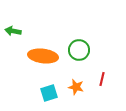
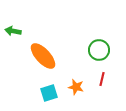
green circle: moved 20 px right
orange ellipse: rotated 40 degrees clockwise
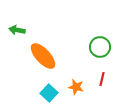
green arrow: moved 4 px right, 1 px up
green circle: moved 1 px right, 3 px up
cyan square: rotated 30 degrees counterclockwise
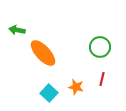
orange ellipse: moved 3 px up
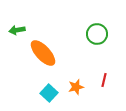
green arrow: rotated 21 degrees counterclockwise
green circle: moved 3 px left, 13 px up
red line: moved 2 px right, 1 px down
orange star: rotated 28 degrees counterclockwise
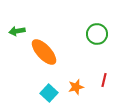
green arrow: moved 1 px down
orange ellipse: moved 1 px right, 1 px up
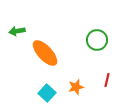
green circle: moved 6 px down
orange ellipse: moved 1 px right, 1 px down
red line: moved 3 px right
cyan square: moved 2 px left
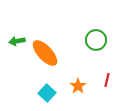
green arrow: moved 10 px down
green circle: moved 1 px left
orange star: moved 2 px right, 1 px up; rotated 21 degrees counterclockwise
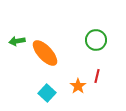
red line: moved 10 px left, 4 px up
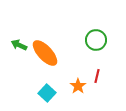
green arrow: moved 2 px right, 4 px down; rotated 35 degrees clockwise
